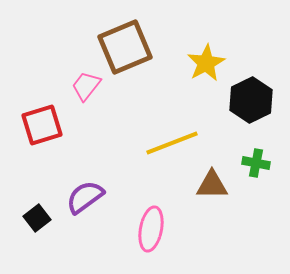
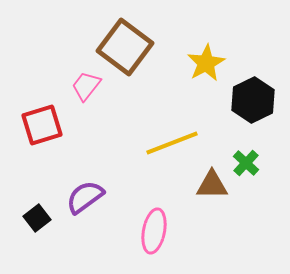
brown square: rotated 30 degrees counterclockwise
black hexagon: moved 2 px right
green cross: moved 10 px left; rotated 32 degrees clockwise
pink ellipse: moved 3 px right, 2 px down
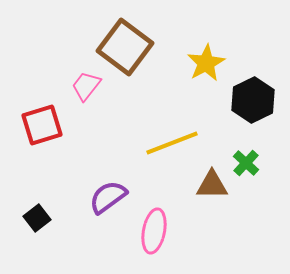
purple semicircle: moved 23 px right
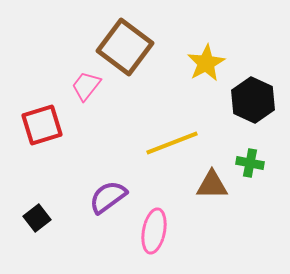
black hexagon: rotated 9 degrees counterclockwise
green cross: moved 4 px right; rotated 32 degrees counterclockwise
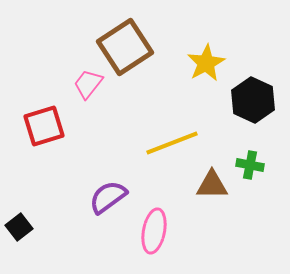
brown square: rotated 20 degrees clockwise
pink trapezoid: moved 2 px right, 2 px up
red square: moved 2 px right, 1 px down
green cross: moved 2 px down
black square: moved 18 px left, 9 px down
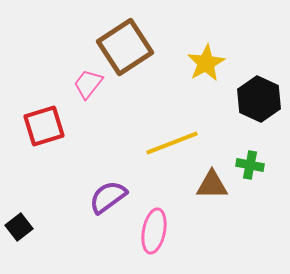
black hexagon: moved 6 px right, 1 px up
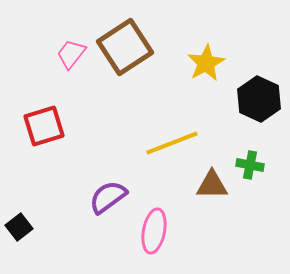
pink trapezoid: moved 17 px left, 30 px up
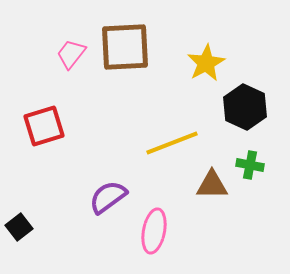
brown square: rotated 30 degrees clockwise
black hexagon: moved 14 px left, 8 px down
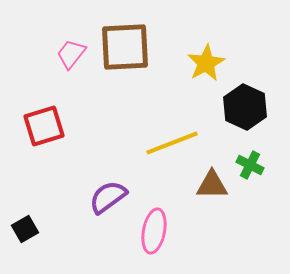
green cross: rotated 16 degrees clockwise
black square: moved 6 px right, 2 px down; rotated 8 degrees clockwise
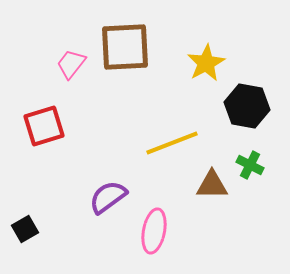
pink trapezoid: moved 10 px down
black hexagon: moved 2 px right, 1 px up; rotated 15 degrees counterclockwise
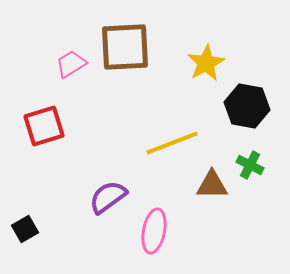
pink trapezoid: rotated 20 degrees clockwise
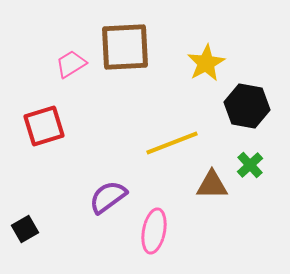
green cross: rotated 20 degrees clockwise
